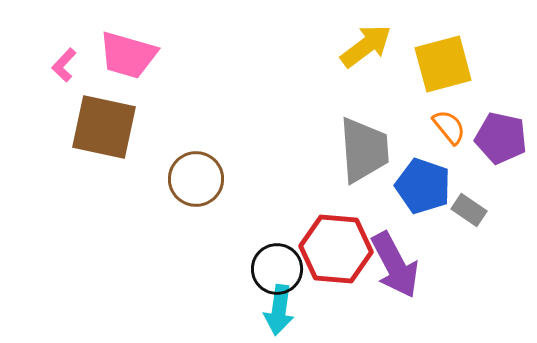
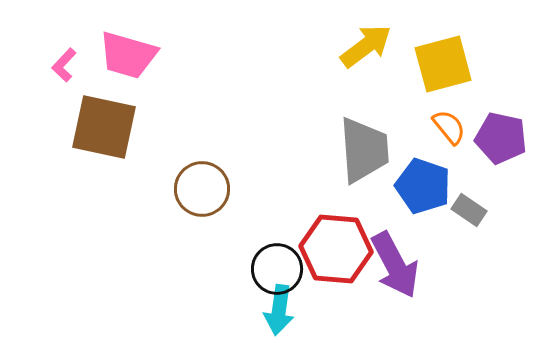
brown circle: moved 6 px right, 10 px down
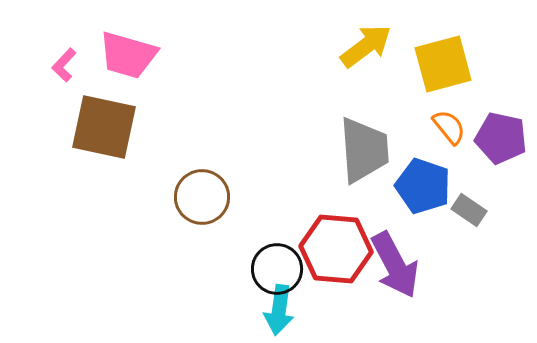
brown circle: moved 8 px down
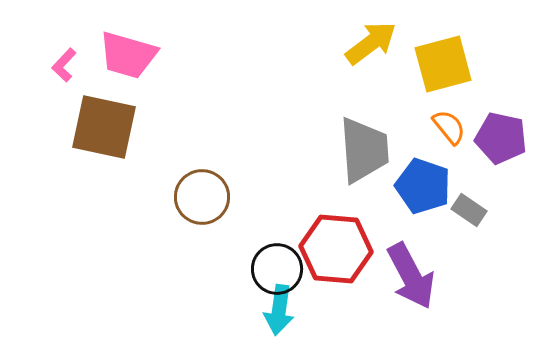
yellow arrow: moved 5 px right, 3 px up
purple arrow: moved 16 px right, 11 px down
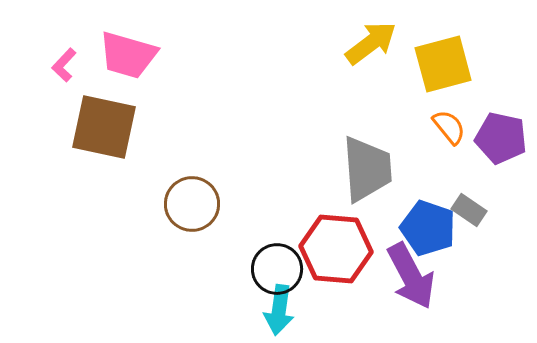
gray trapezoid: moved 3 px right, 19 px down
blue pentagon: moved 5 px right, 42 px down
brown circle: moved 10 px left, 7 px down
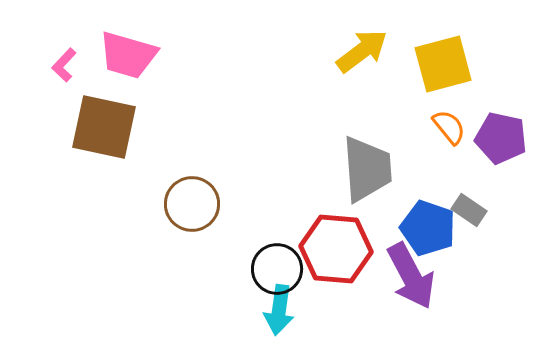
yellow arrow: moved 9 px left, 8 px down
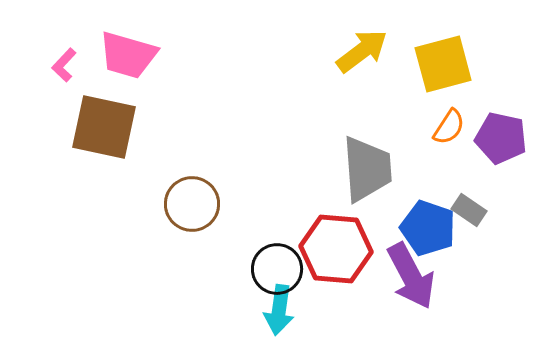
orange semicircle: rotated 72 degrees clockwise
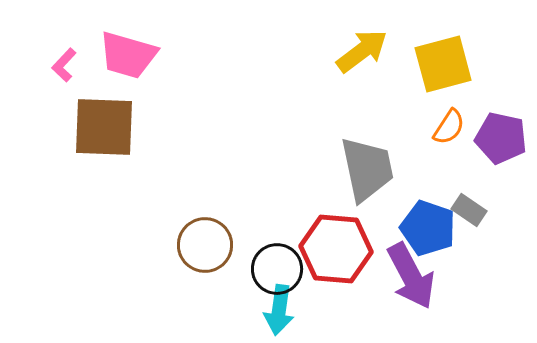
brown square: rotated 10 degrees counterclockwise
gray trapezoid: rotated 8 degrees counterclockwise
brown circle: moved 13 px right, 41 px down
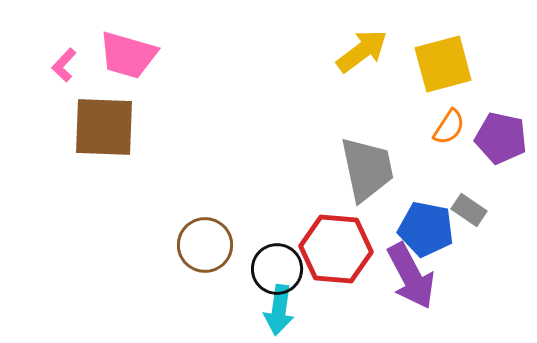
blue pentagon: moved 2 px left, 1 px down; rotated 8 degrees counterclockwise
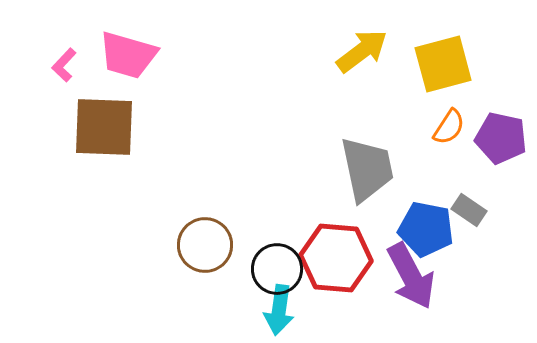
red hexagon: moved 9 px down
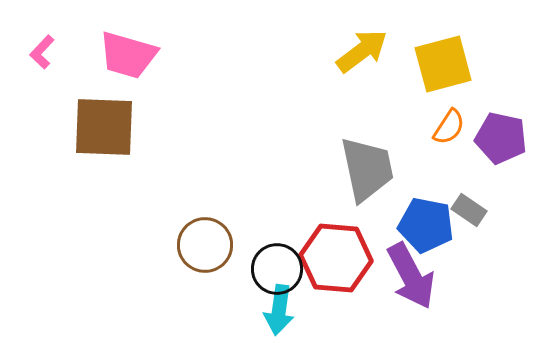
pink L-shape: moved 22 px left, 13 px up
blue pentagon: moved 4 px up
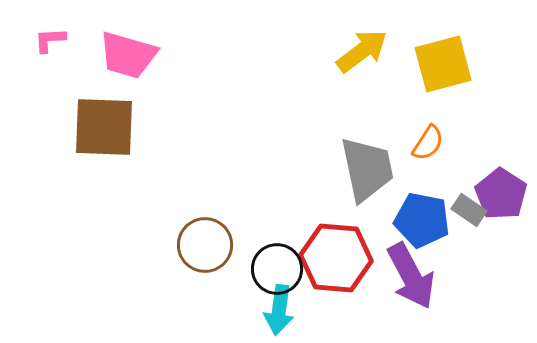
pink L-shape: moved 8 px right, 12 px up; rotated 44 degrees clockwise
orange semicircle: moved 21 px left, 16 px down
purple pentagon: moved 56 px down; rotated 21 degrees clockwise
blue pentagon: moved 4 px left, 5 px up
